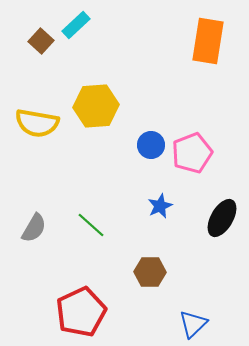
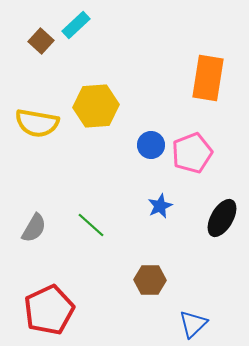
orange rectangle: moved 37 px down
brown hexagon: moved 8 px down
red pentagon: moved 32 px left, 2 px up
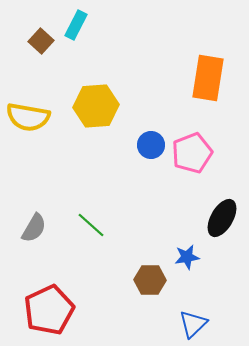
cyan rectangle: rotated 20 degrees counterclockwise
yellow semicircle: moved 9 px left, 6 px up
blue star: moved 27 px right, 51 px down; rotated 15 degrees clockwise
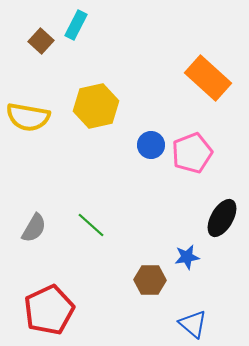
orange rectangle: rotated 57 degrees counterclockwise
yellow hexagon: rotated 9 degrees counterclockwise
blue triangle: rotated 36 degrees counterclockwise
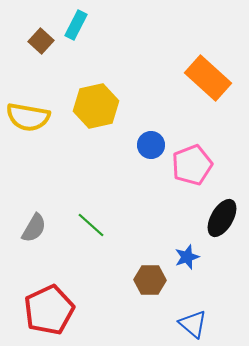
pink pentagon: moved 12 px down
blue star: rotated 10 degrees counterclockwise
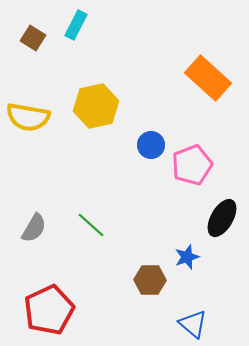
brown square: moved 8 px left, 3 px up; rotated 10 degrees counterclockwise
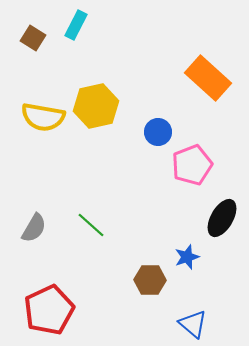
yellow semicircle: moved 15 px right
blue circle: moved 7 px right, 13 px up
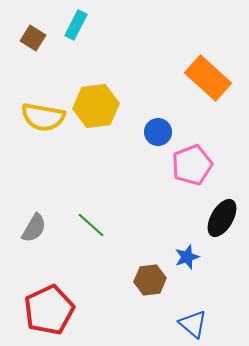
yellow hexagon: rotated 6 degrees clockwise
brown hexagon: rotated 8 degrees counterclockwise
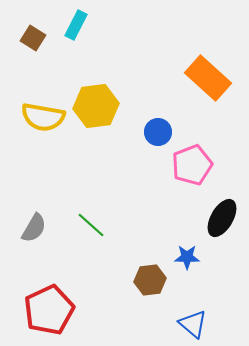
blue star: rotated 20 degrees clockwise
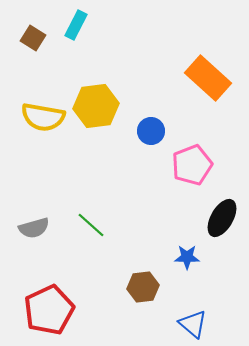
blue circle: moved 7 px left, 1 px up
gray semicircle: rotated 44 degrees clockwise
brown hexagon: moved 7 px left, 7 px down
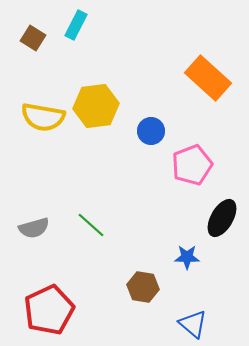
brown hexagon: rotated 16 degrees clockwise
